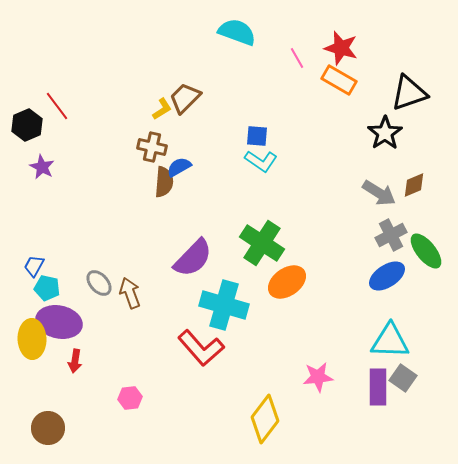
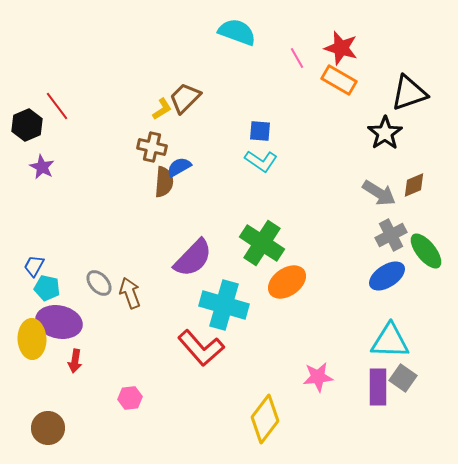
blue square: moved 3 px right, 5 px up
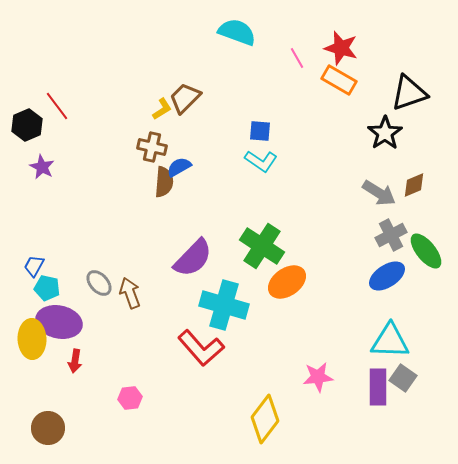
green cross: moved 3 px down
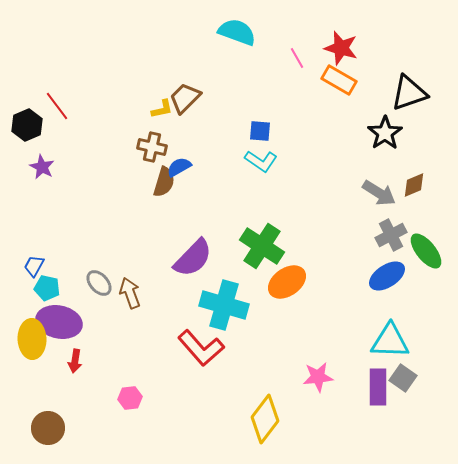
yellow L-shape: rotated 20 degrees clockwise
brown semicircle: rotated 12 degrees clockwise
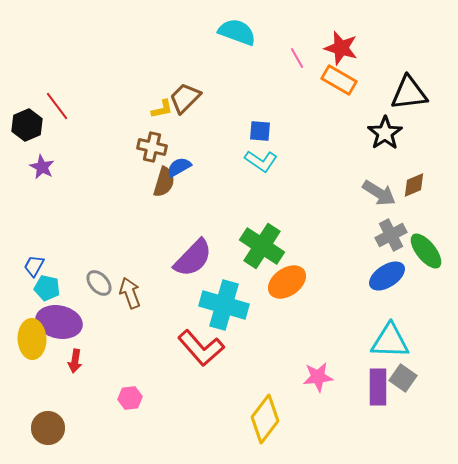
black triangle: rotated 12 degrees clockwise
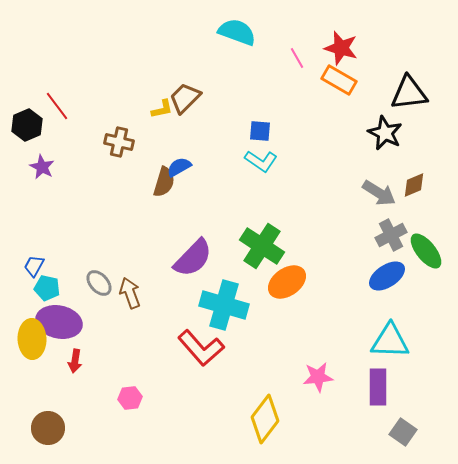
black star: rotated 12 degrees counterclockwise
brown cross: moved 33 px left, 5 px up
gray square: moved 54 px down
